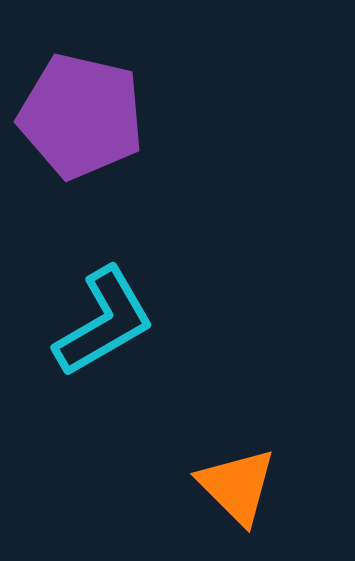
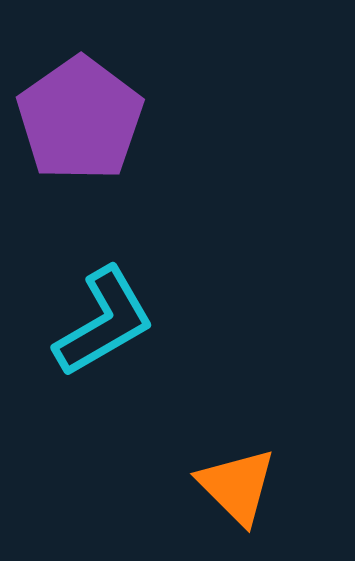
purple pentagon: moved 1 px left, 3 px down; rotated 24 degrees clockwise
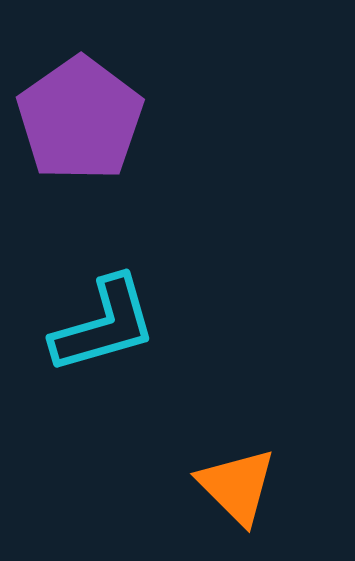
cyan L-shape: moved 3 px down; rotated 14 degrees clockwise
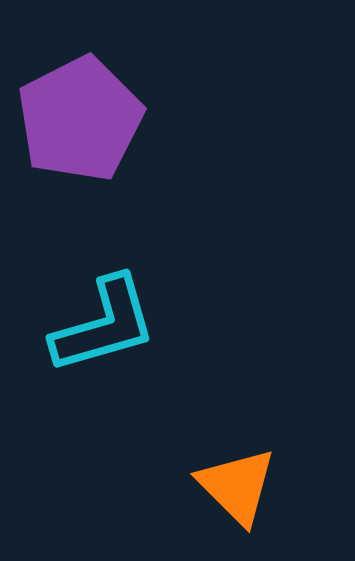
purple pentagon: rotated 8 degrees clockwise
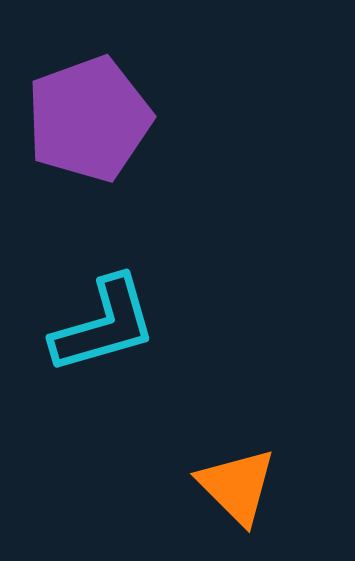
purple pentagon: moved 9 px right; rotated 7 degrees clockwise
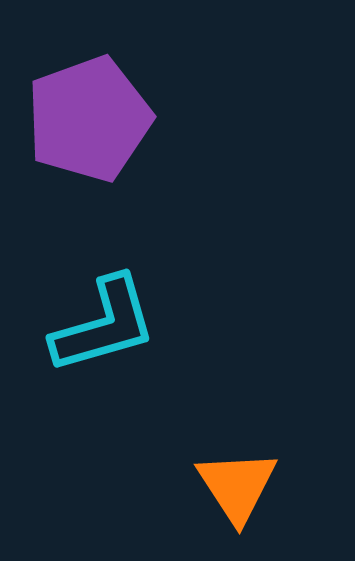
orange triangle: rotated 12 degrees clockwise
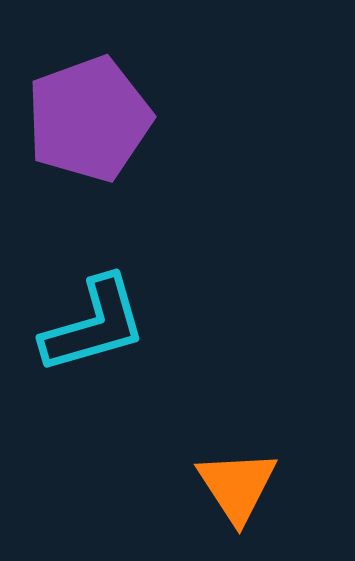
cyan L-shape: moved 10 px left
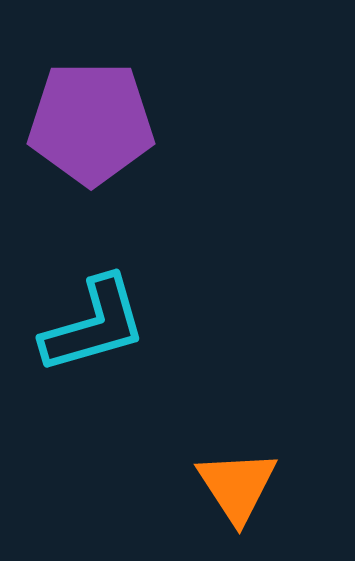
purple pentagon: moved 2 px right, 4 px down; rotated 20 degrees clockwise
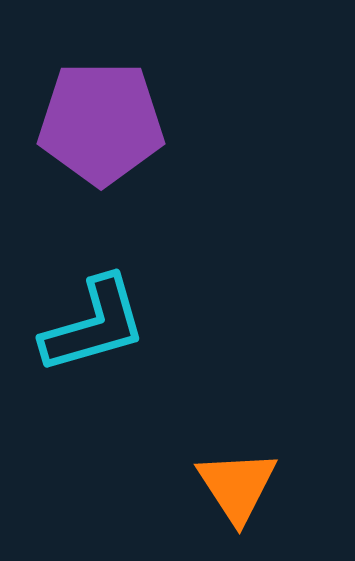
purple pentagon: moved 10 px right
